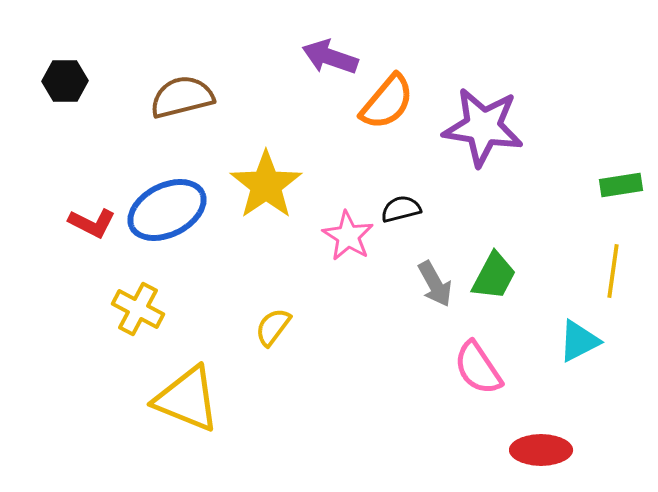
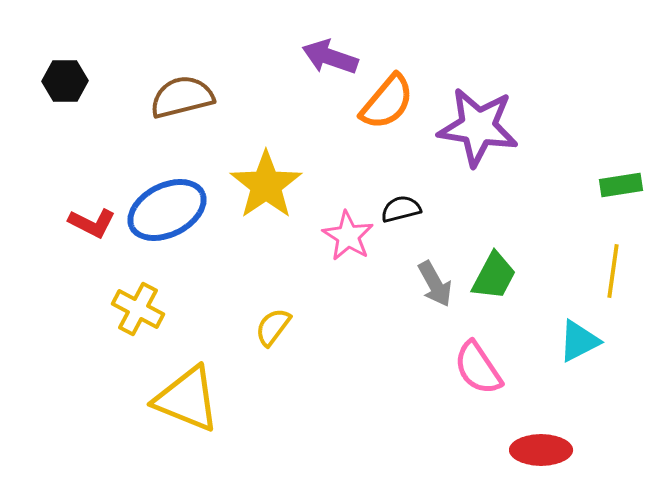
purple star: moved 5 px left
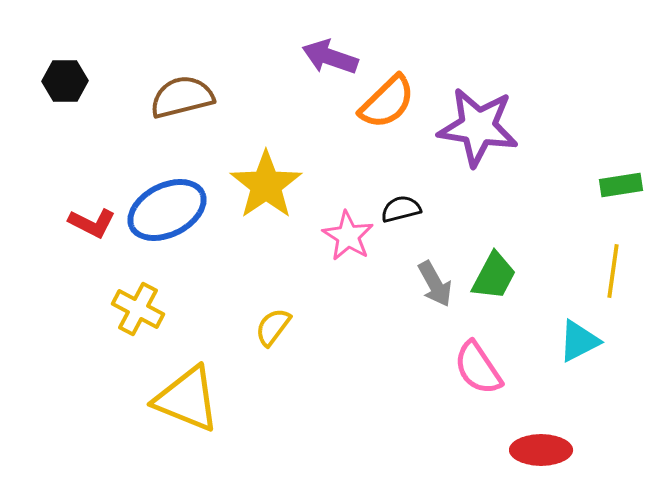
orange semicircle: rotated 6 degrees clockwise
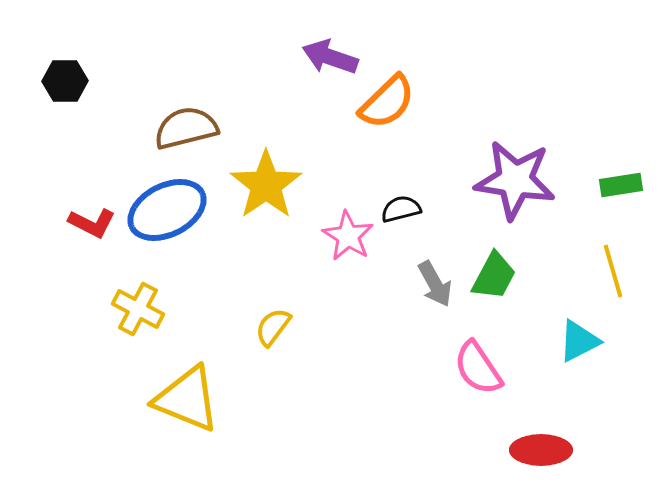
brown semicircle: moved 4 px right, 31 px down
purple star: moved 37 px right, 53 px down
yellow line: rotated 24 degrees counterclockwise
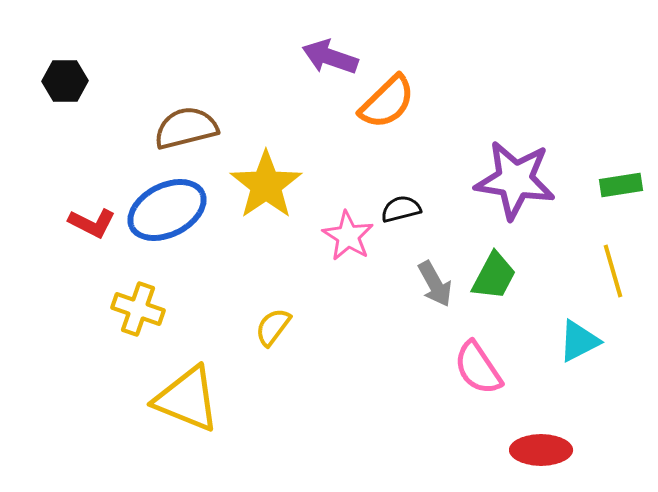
yellow cross: rotated 9 degrees counterclockwise
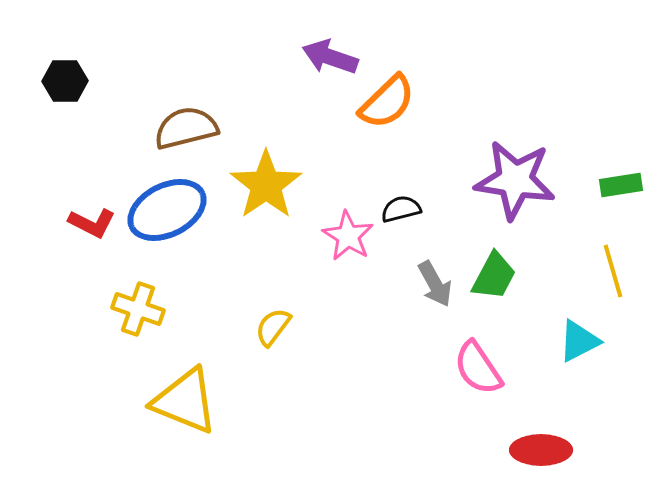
yellow triangle: moved 2 px left, 2 px down
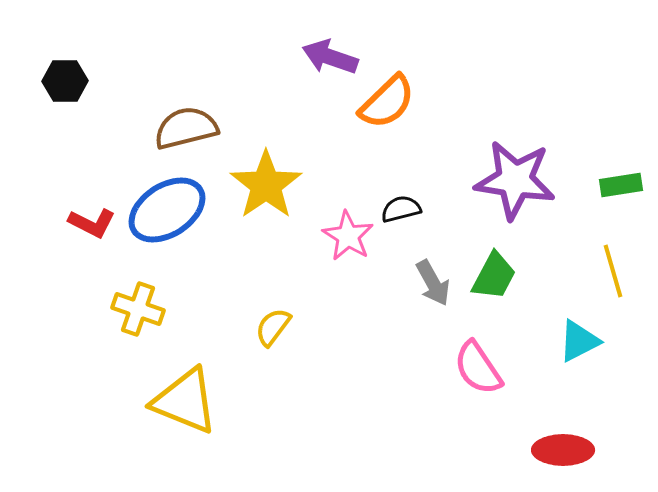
blue ellipse: rotated 6 degrees counterclockwise
gray arrow: moved 2 px left, 1 px up
red ellipse: moved 22 px right
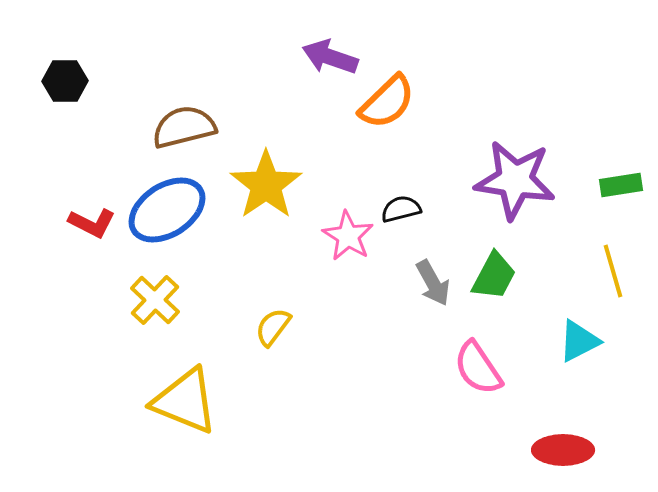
brown semicircle: moved 2 px left, 1 px up
yellow cross: moved 17 px right, 9 px up; rotated 24 degrees clockwise
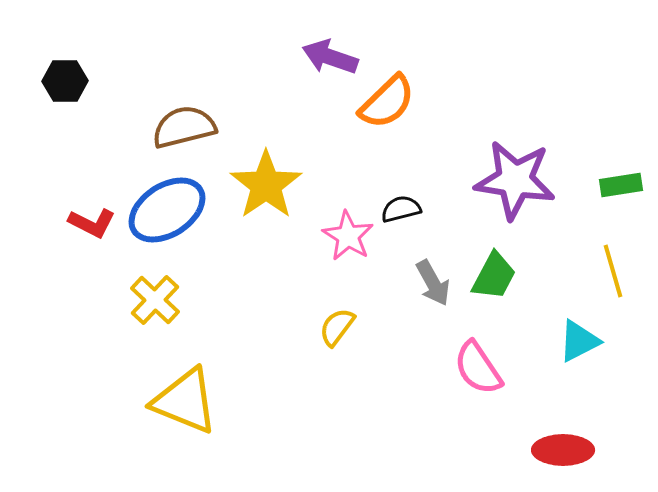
yellow semicircle: moved 64 px right
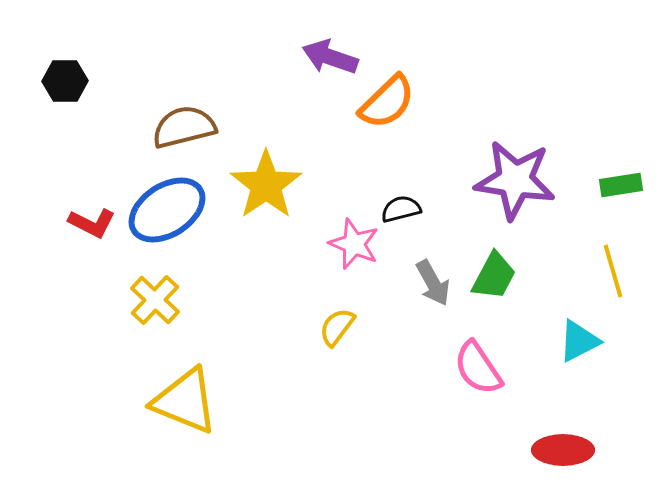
pink star: moved 6 px right, 8 px down; rotated 9 degrees counterclockwise
